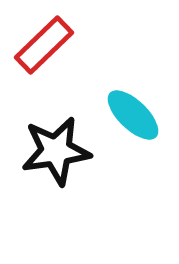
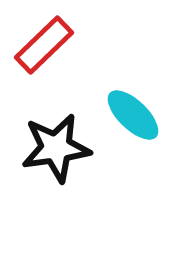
black star: moved 3 px up
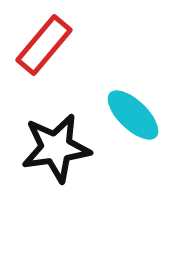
red rectangle: rotated 6 degrees counterclockwise
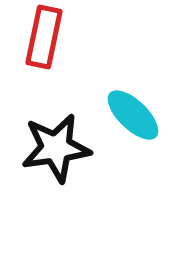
red rectangle: moved 8 px up; rotated 28 degrees counterclockwise
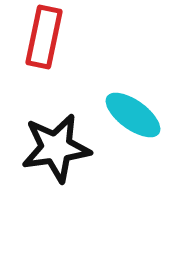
cyan ellipse: rotated 8 degrees counterclockwise
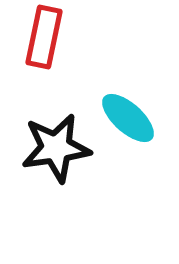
cyan ellipse: moved 5 px left, 3 px down; rotated 6 degrees clockwise
